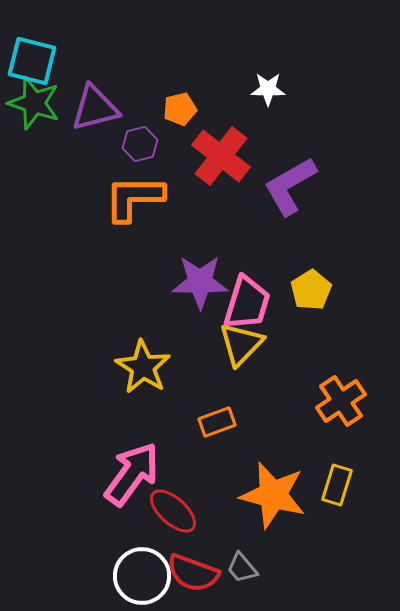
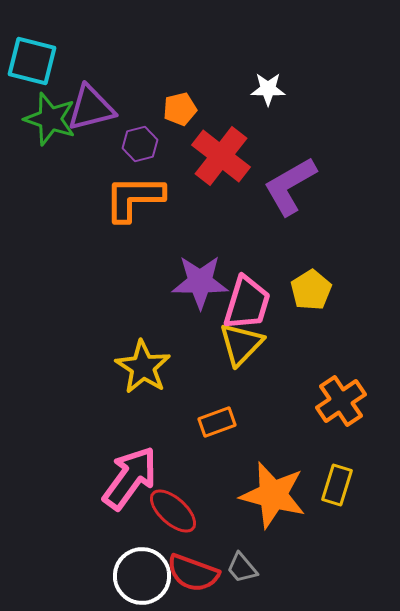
green star: moved 16 px right, 16 px down
purple triangle: moved 4 px left
pink arrow: moved 2 px left, 4 px down
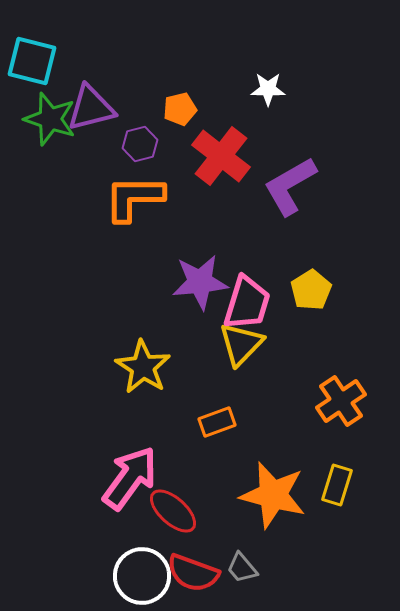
purple star: rotated 6 degrees counterclockwise
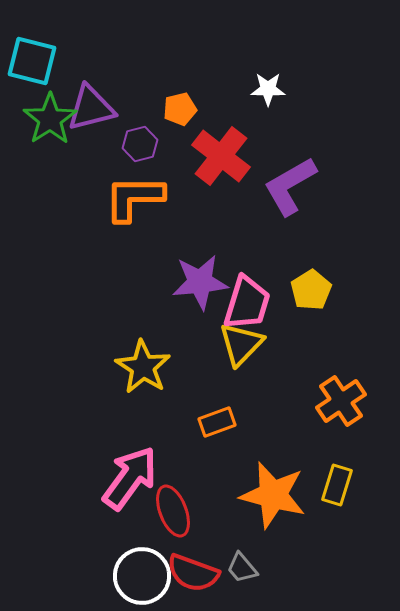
green star: rotated 20 degrees clockwise
red ellipse: rotated 27 degrees clockwise
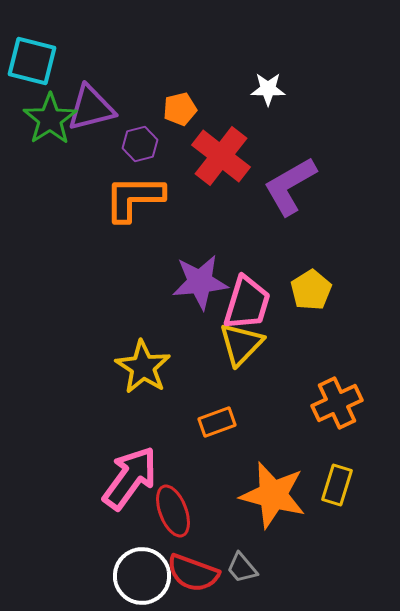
orange cross: moved 4 px left, 2 px down; rotated 9 degrees clockwise
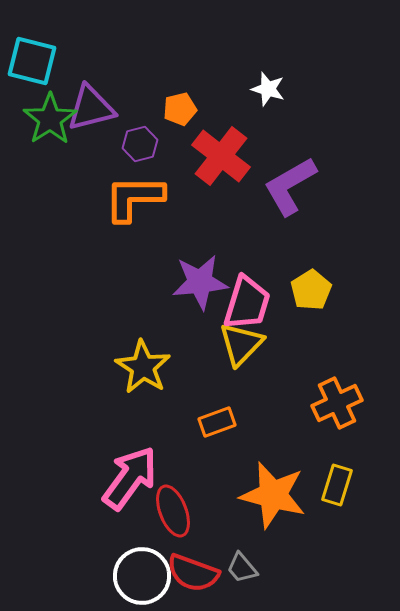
white star: rotated 16 degrees clockwise
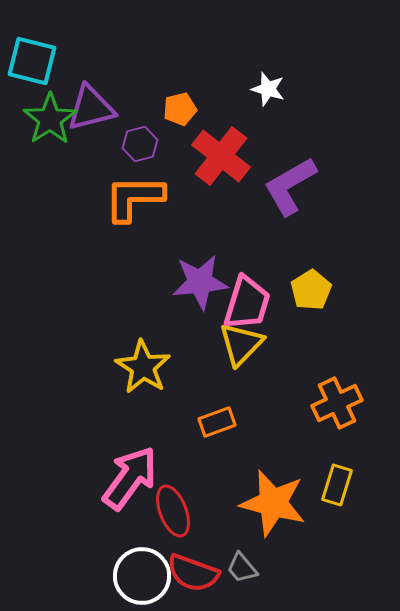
orange star: moved 8 px down
